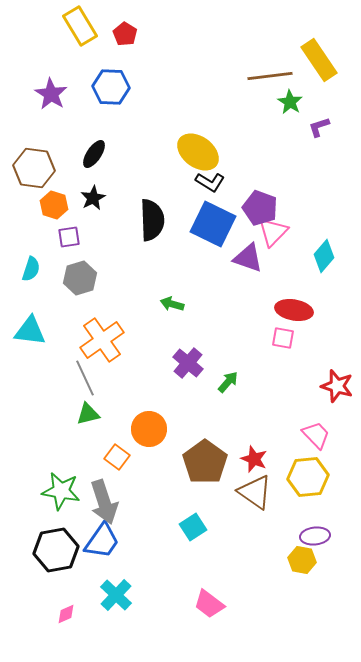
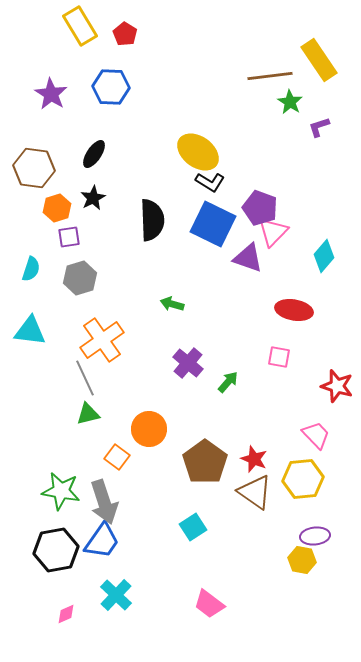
orange hexagon at (54, 205): moved 3 px right, 3 px down; rotated 24 degrees clockwise
pink square at (283, 338): moved 4 px left, 19 px down
yellow hexagon at (308, 477): moved 5 px left, 2 px down
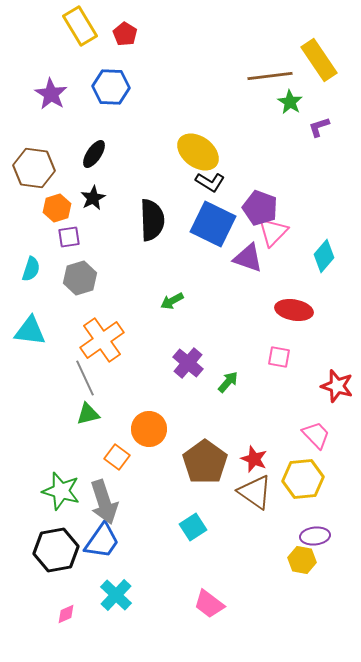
green arrow at (172, 304): moved 3 px up; rotated 45 degrees counterclockwise
green star at (61, 491): rotated 6 degrees clockwise
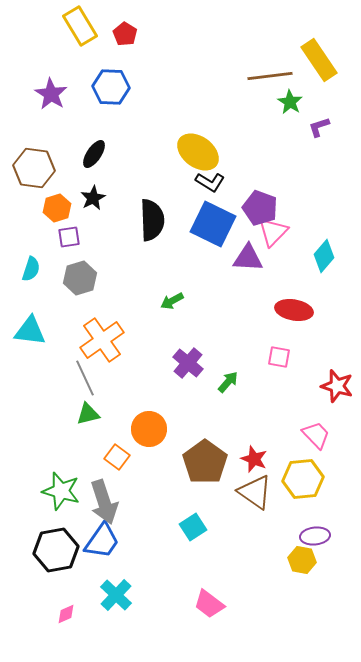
purple triangle at (248, 258): rotated 16 degrees counterclockwise
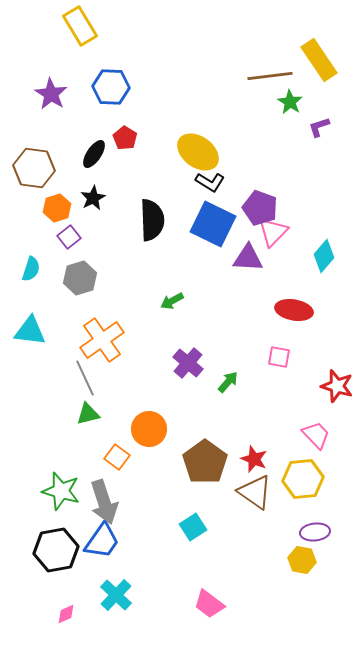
red pentagon at (125, 34): moved 104 px down
purple square at (69, 237): rotated 30 degrees counterclockwise
purple ellipse at (315, 536): moved 4 px up
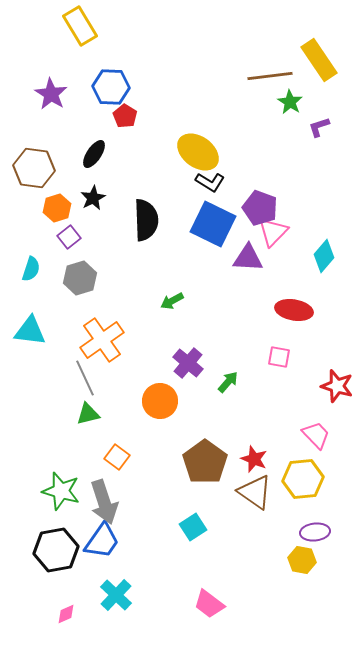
red pentagon at (125, 138): moved 22 px up
black semicircle at (152, 220): moved 6 px left
orange circle at (149, 429): moved 11 px right, 28 px up
